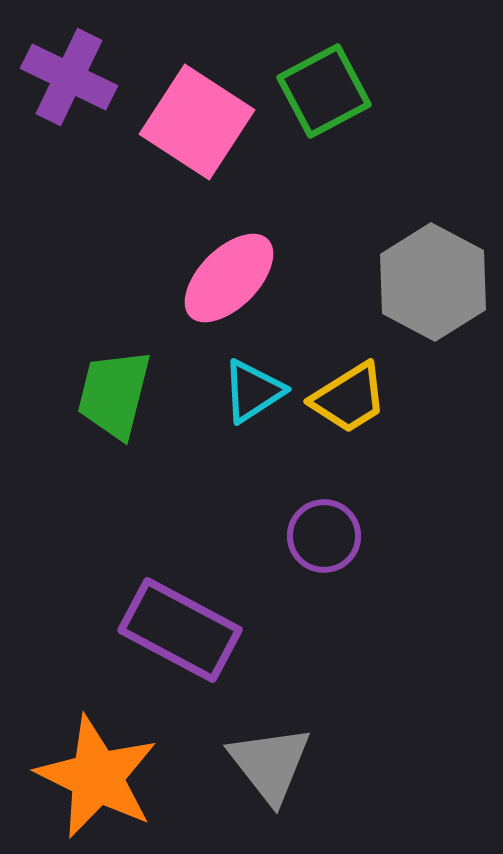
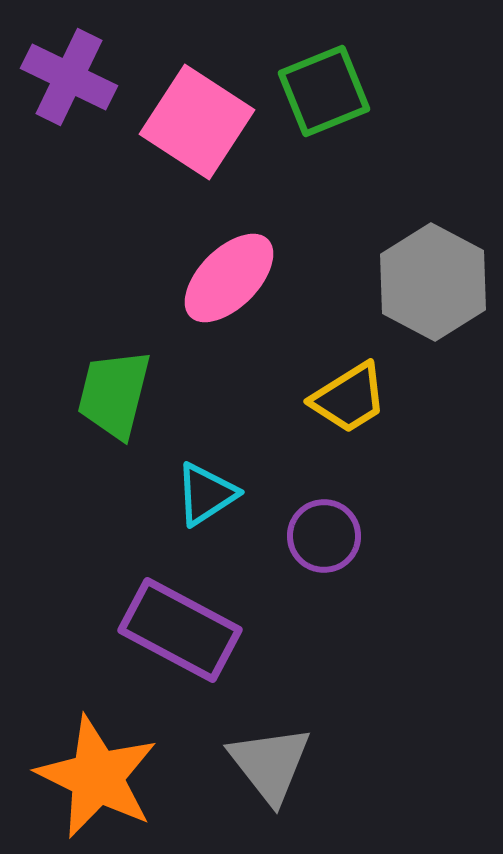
green square: rotated 6 degrees clockwise
cyan triangle: moved 47 px left, 103 px down
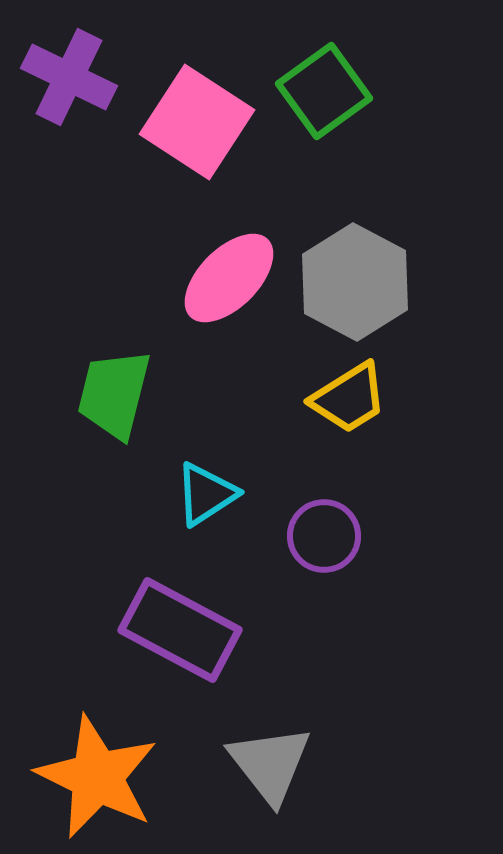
green square: rotated 14 degrees counterclockwise
gray hexagon: moved 78 px left
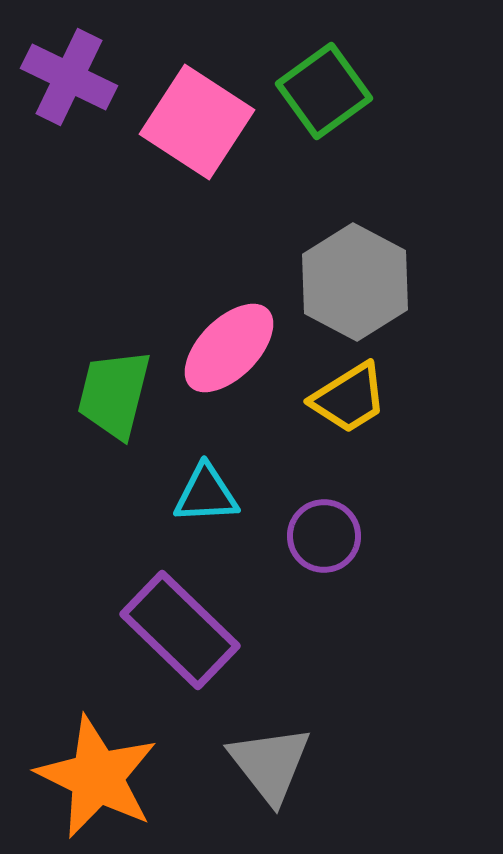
pink ellipse: moved 70 px down
cyan triangle: rotated 30 degrees clockwise
purple rectangle: rotated 16 degrees clockwise
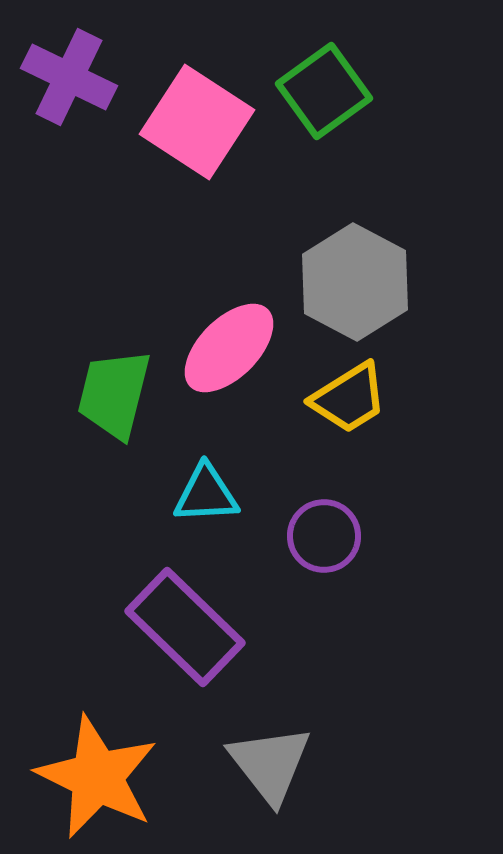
purple rectangle: moved 5 px right, 3 px up
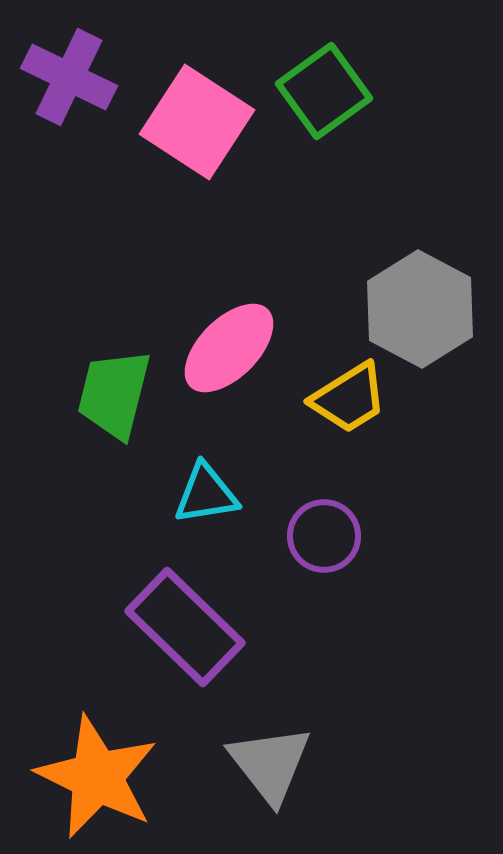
gray hexagon: moved 65 px right, 27 px down
cyan triangle: rotated 6 degrees counterclockwise
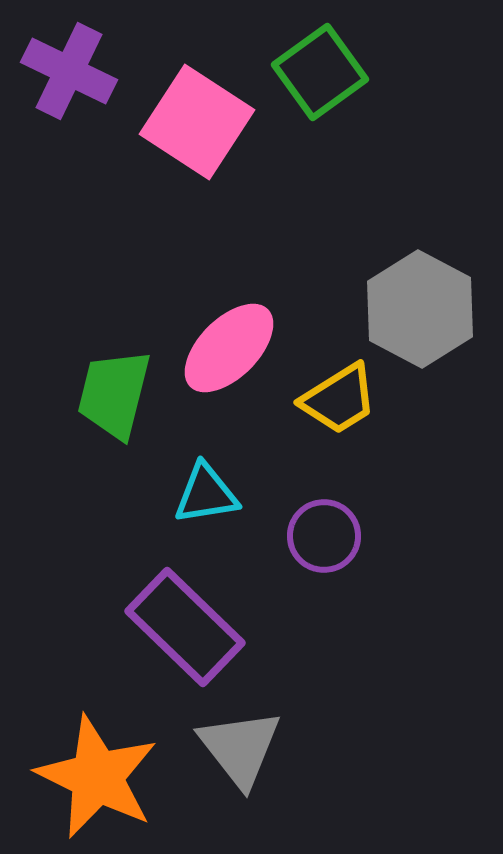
purple cross: moved 6 px up
green square: moved 4 px left, 19 px up
yellow trapezoid: moved 10 px left, 1 px down
gray triangle: moved 30 px left, 16 px up
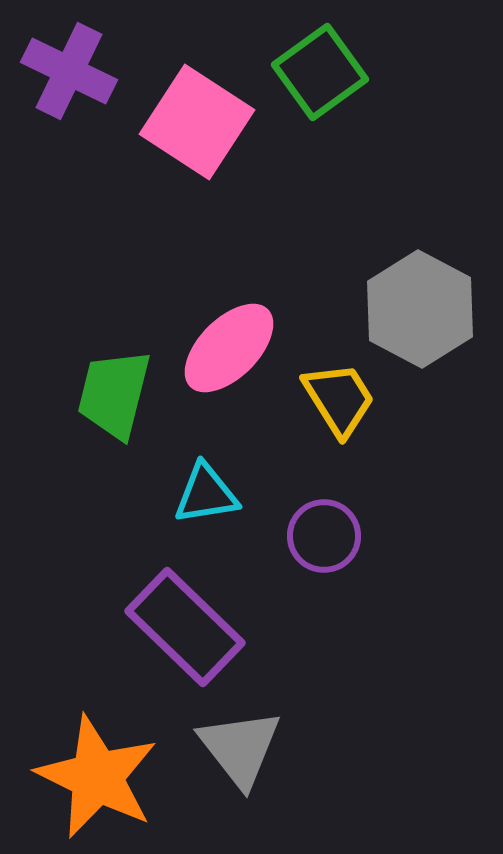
yellow trapezoid: rotated 90 degrees counterclockwise
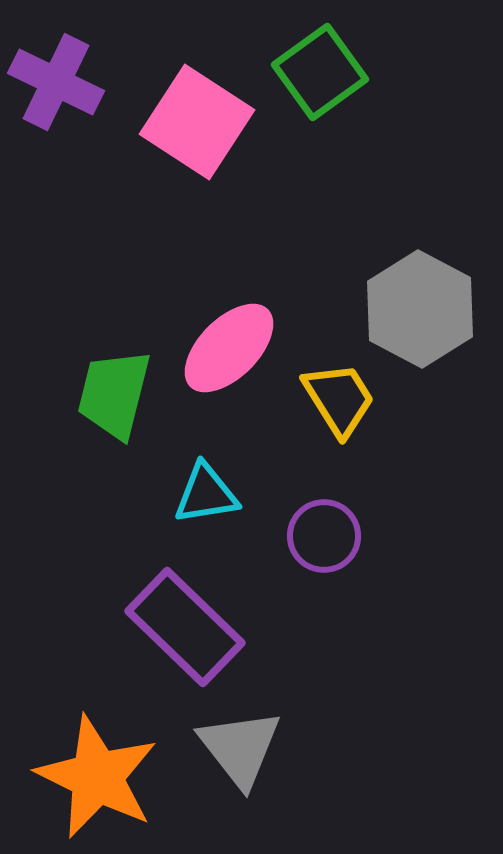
purple cross: moved 13 px left, 11 px down
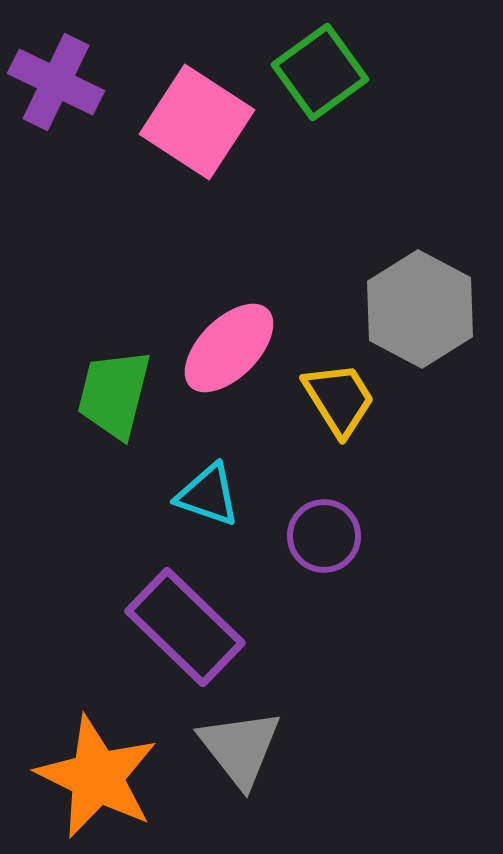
cyan triangle: moved 2 px right, 1 px down; rotated 28 degrees clockwise
